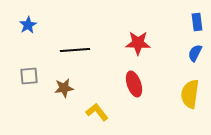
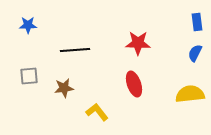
blue star: rotated 30 degrees clockwise
yellow semicircle: rotated 76 degrees clockwise
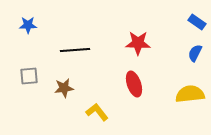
blue rectangle: rotated 48 degrees counterclockwise
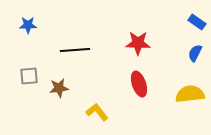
red ellipse: moved 5 px right
brown star: moved 5 px left
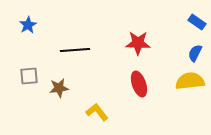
blue star: rotated 30 degrees counterclockwise
yellow semicircle: moved 13 px up
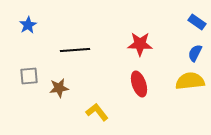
red star: moved 2 px right, 1 px down
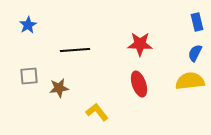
blue rectangle: rotated 42 degrees clockwise
